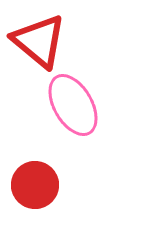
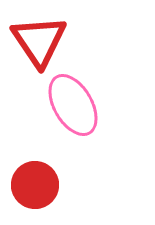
red triangle: rotated 16 degrees clockwise
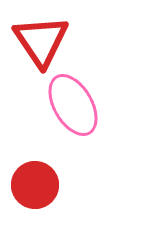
red triangle: moved 2 px right
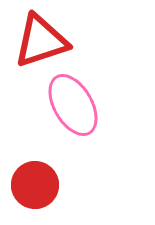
red triangle: rotated 46 degrees clockwise
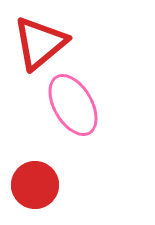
red triangle: moved 1 px left, 2 px down; rotated 22 degrees counterclockwise
